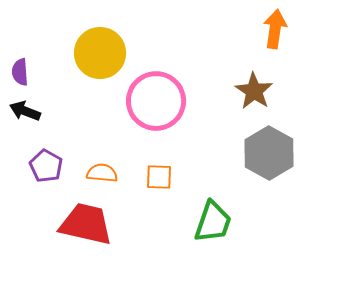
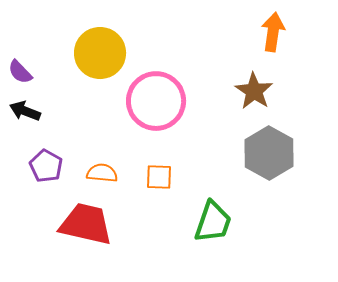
orange arrow: moved 2 px left, 3 px down
purple semicircle: rotated 40 degrees counterclockwise
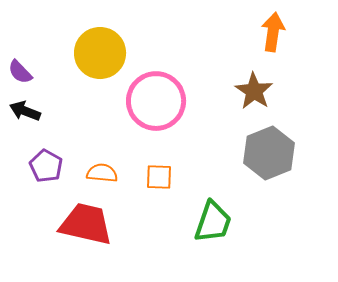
gray hexagon: rotated 9 degrees clockwise
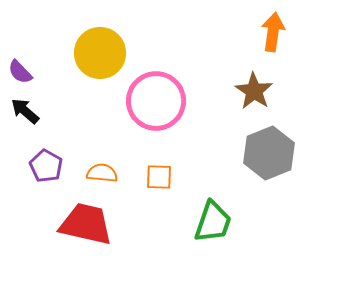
black arrow: rotated 20 degrees clockwise
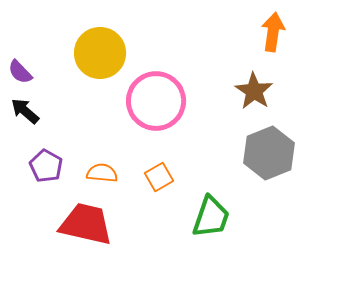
orange square: rotated 32 degrees counterclockwise
green trapezoid: moved 2 px left, 5 px up
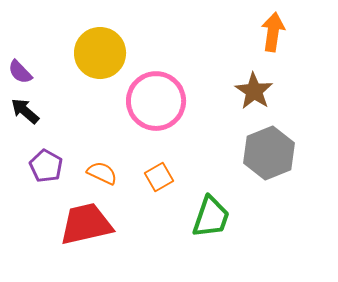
orange semicircle: rotated 20 degrees clockwise
red trapezoid: rotated 26 degrees counterclockwise
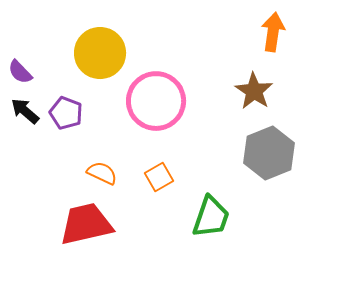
purple pentagon: moved 20 px right, 53 px up; rotated 8 degrees counterclockwise
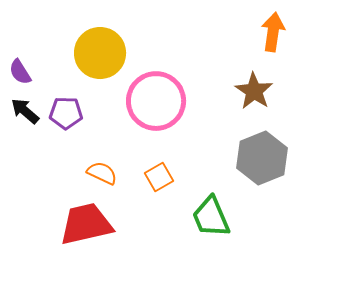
purple semicircle: rotated 12 degrees clockwise
purple pentagon: rotated 20 degrees counterclockwise
gray hexagon: moved 7 px left, 5 px down
green trapezoid: rotated 138 degrees clockwise
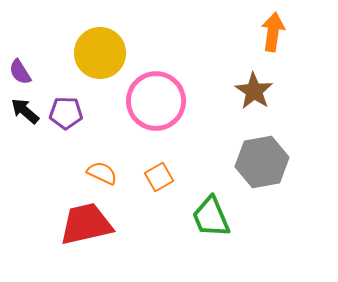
gray hexagon: moved 4 px down; rotated 12 degrees clockwise
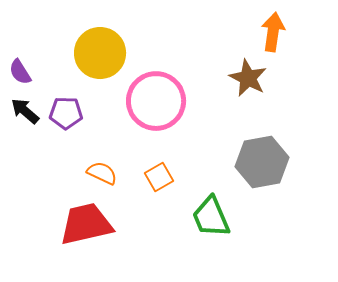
brown star: moved 6 px left, 13 px up; rotated 6 degrees counterclockwise
